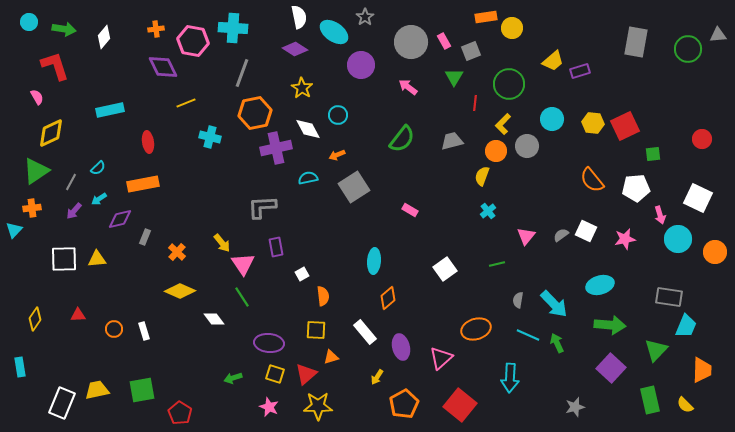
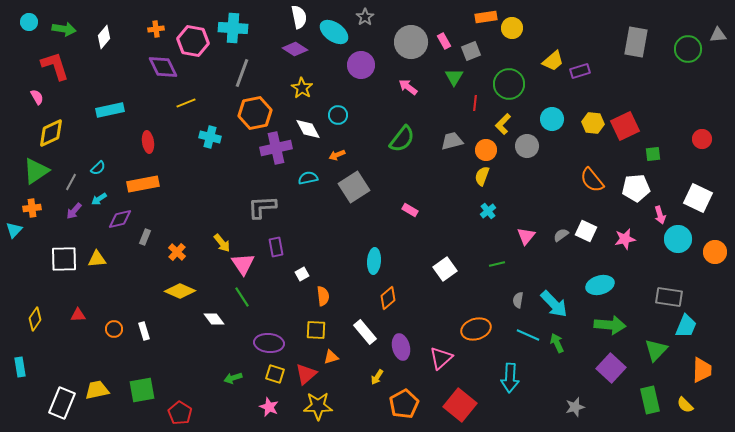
orange circle at (496, 151): moved 10 px left, 1 px up
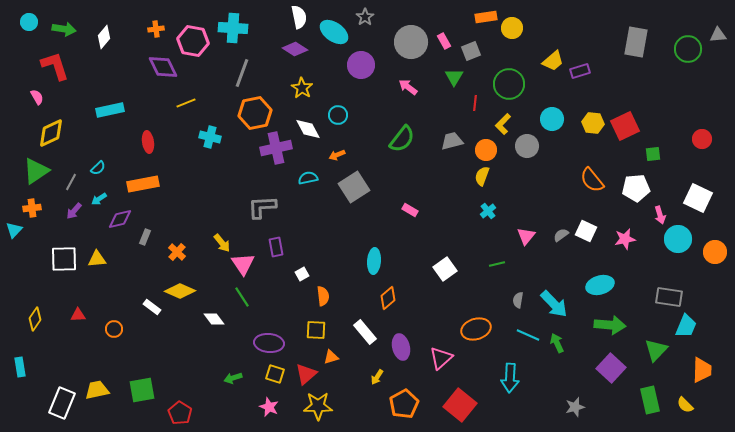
white rectangle at (144, 331): moved 8 px right, 24 px up; rotated 36 degrees counterclockwise
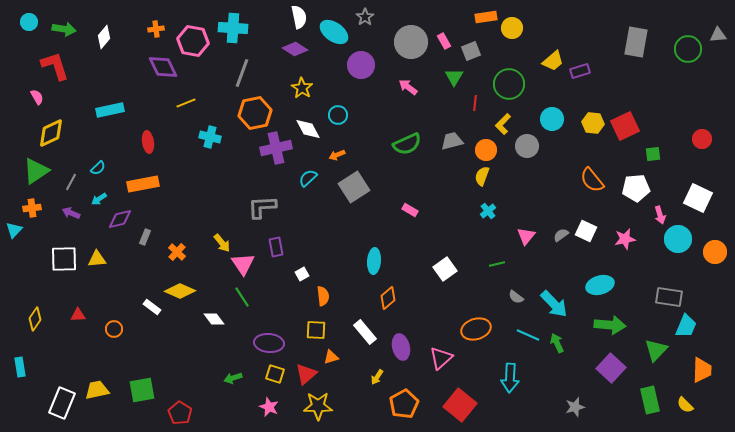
green semicircle at (402, 139): moved 5 px right, 5 px down; rotated 28 degrees clockwise
cyan semicircle at (308, 178): rotated 30 degrees counterclockwise
purple arrow at (74, 211): moved 3 px left, 2 px down; rotated 72 degrees clockwise
gray semicircle at (518, 300): moved 2 px left, 3 px up; rotated 63 degrees counterclockwise
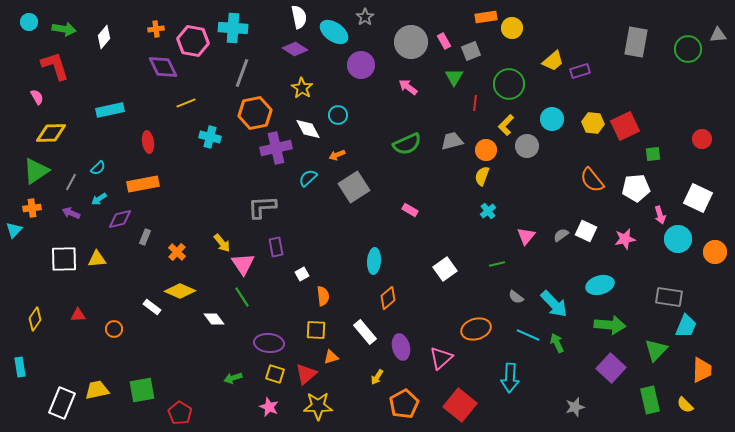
yellow L-shape at (503, 124): moved 3 px right, 1 px down
yellow diamond at (51, 133): rotated 24 degrees clockwise
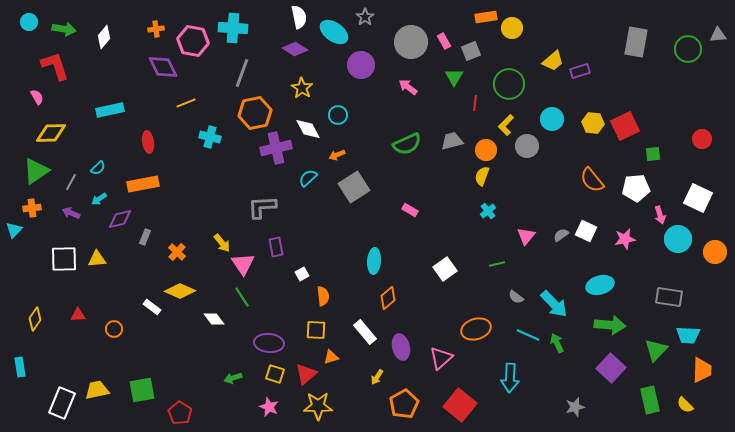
cyan trapezoid at (686, 326): moved 2 px right, 9 px down; rotated 70 degrees clockwise
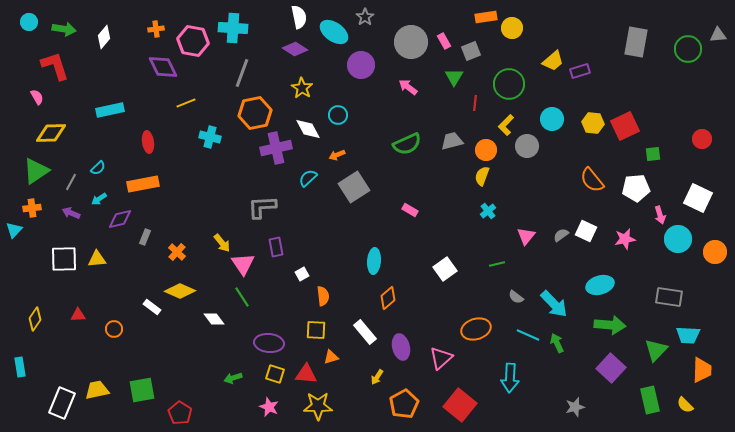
red triangle at (306, 374): rotated 45 degrees clockwise
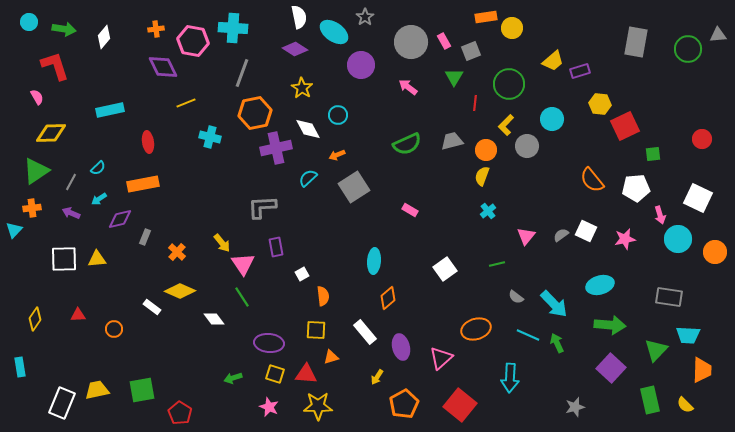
yellow hexagon at (593, 123): moved 7 px right, 19 px up
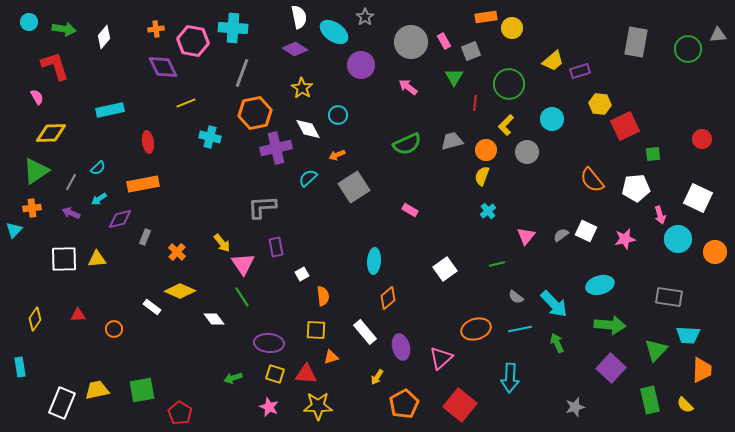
gray circle at (527, 146): moved 6 px down
cyan line at (528, 335): moved 8 px left, 6 px up; rotated 35 degrees counterclockwise
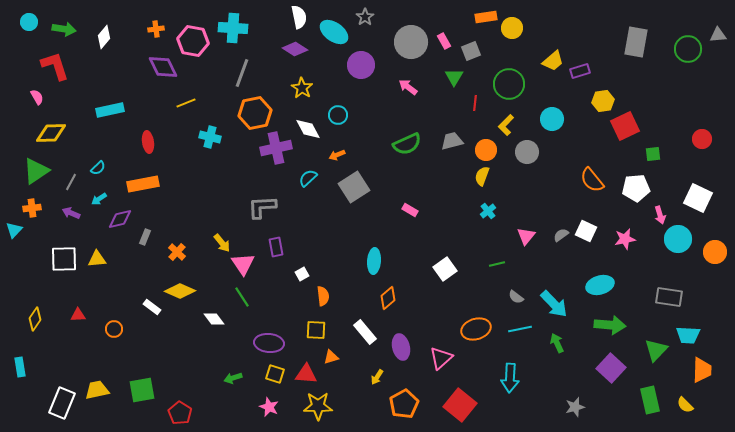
yellow hexagon at (600, 104): moved 3 px right, 3 px up; rotated 15 degrees counterclockwise
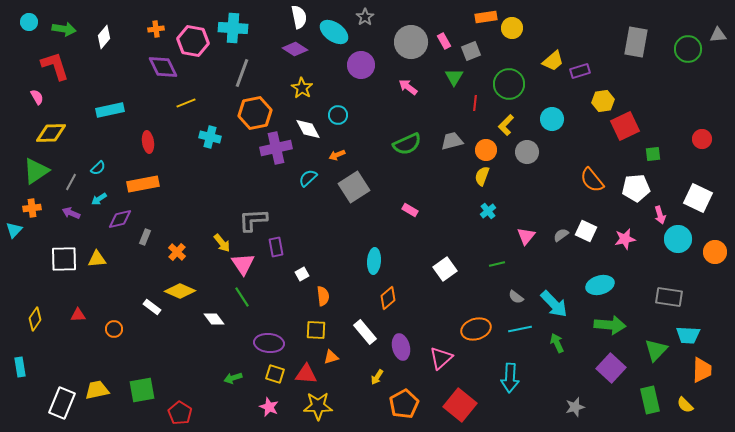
gray L-shape at (262, 207): moved 9 px left, 13 px down
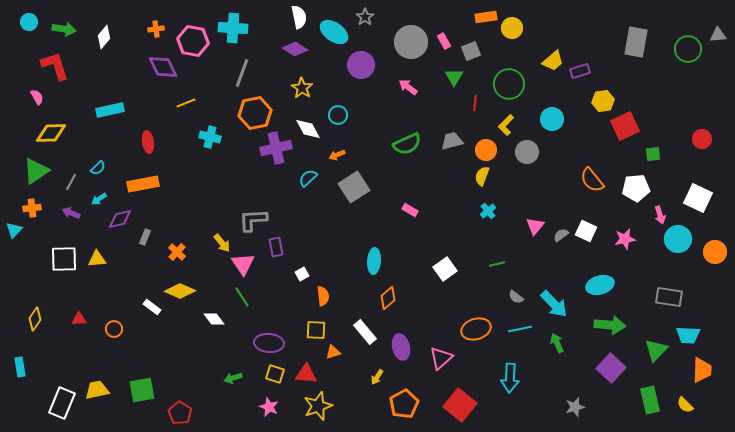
pink triangle at (526, 236): moved 9 px right, 10 px up
red triangle at (78, 315): moved 1 px right, 4 px down
orange triangle at (331, 357): moved 2 px right, 5 px up
yellow star at (318, 406): rotated 20 degrees counterclockwise
